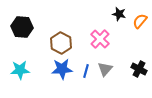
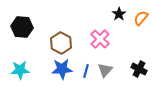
black star: rotated 24 degrees clockwise
orange semicircle: moved 1 px right, 3 px up
gray triangle: moved 1 px down
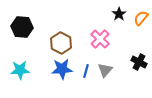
black cross: moved 7 px up
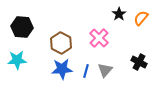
pink cross: moved 1 px left, 1 px up
cyan star: moved 3 px left, 10 px up
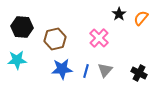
brown hexagon: moved 6 px left, 4 px up; rotated 20 degrees clockwise
black cross: moved 11 px down
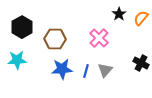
black hexagon: rotated 25 degrees clockwise
brown hexagon: rotated 15 degrees clockwise
black cross: moved 2 px right, 10 px up
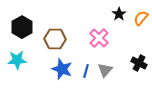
black cross: moved 2 px left
blue star: rotated 25 degrees clockwise
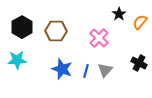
orange semicircle: moved 1 px left, 4 px down
brown hexagon: moved 1 px right, 8 px up
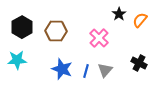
orange semicircle: moved 2 px up
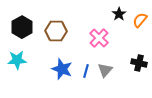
black cross: rotated 14 degrees counterclockwise
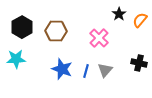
cyan star: moved 1 px left, 1 px up
